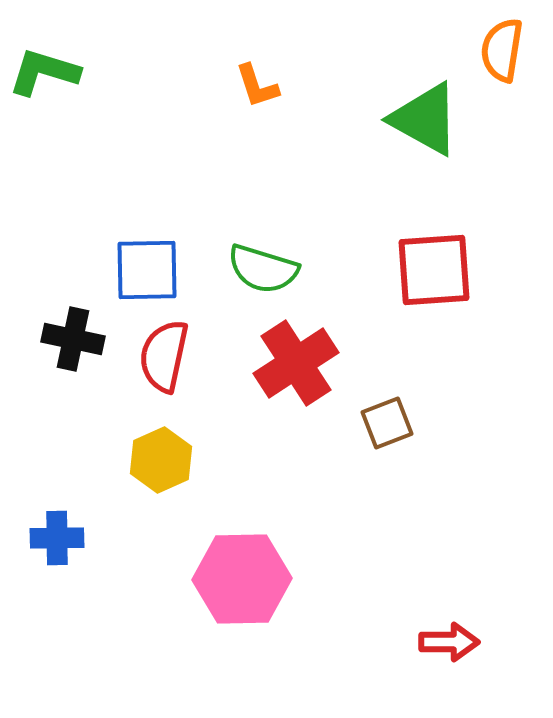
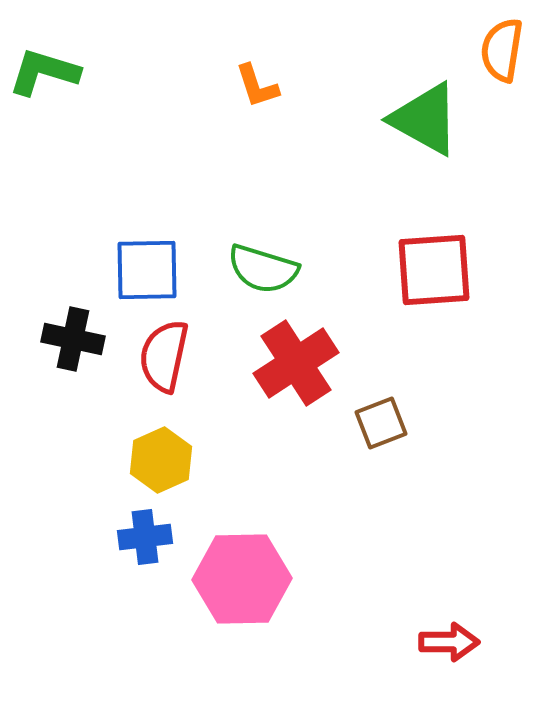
brown square: moved 6 px left
blue cross: moved 88 px right, 1 px up; rotated 6 degrees counterclockwise
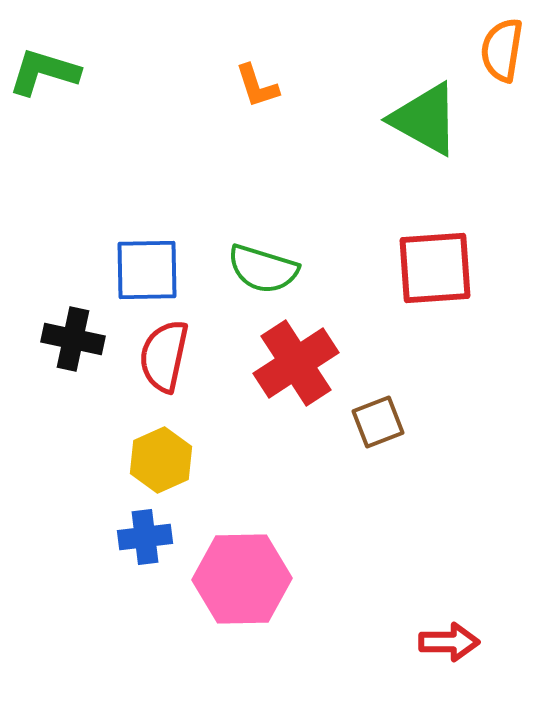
red square: moved 1 px right, 2 px up
brown square: moved 3 px left, 1 px up
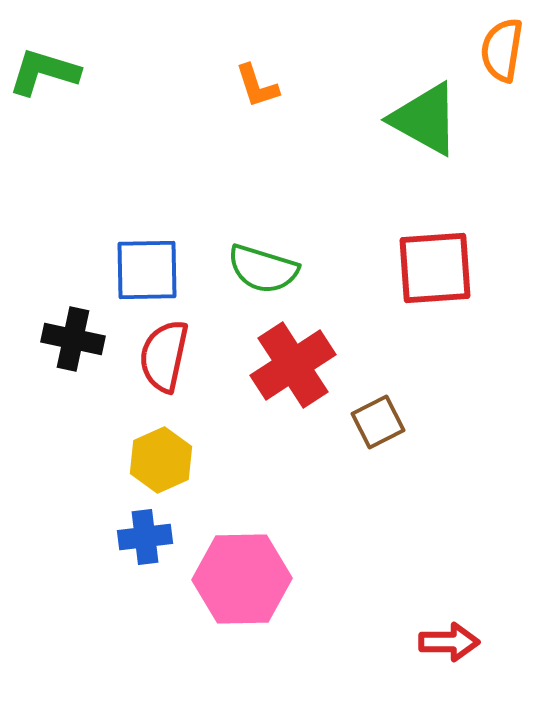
red cross: moved 3 px left, 2 px down
brown square: rotated 6 degrees counterclockwise
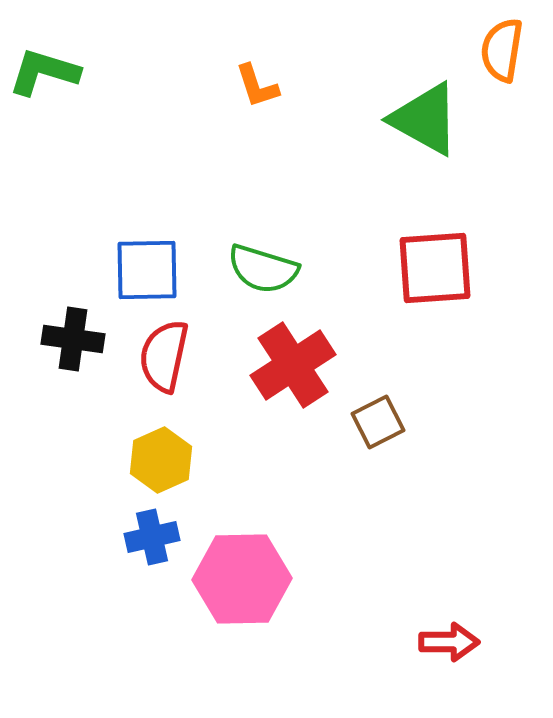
black cross: rotated 4 degrees counterclockwise
blue cross: moved 7 px right; rotated 6 degrees counterclockwise
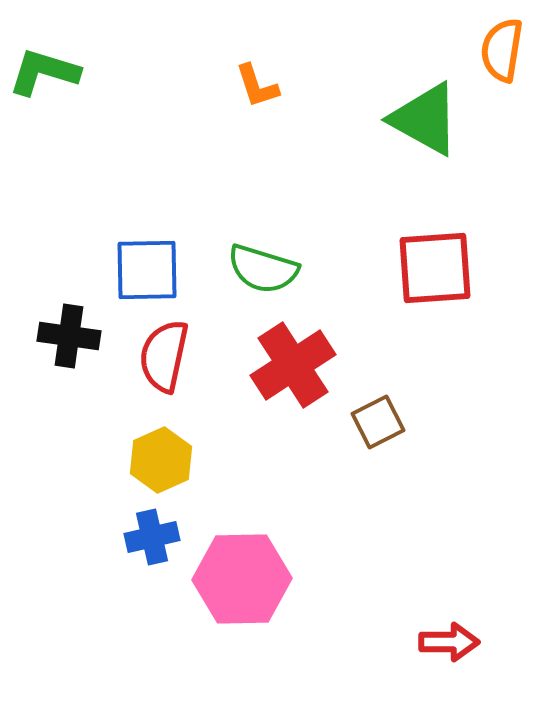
black cross: moved 4 px left, 3 px up
